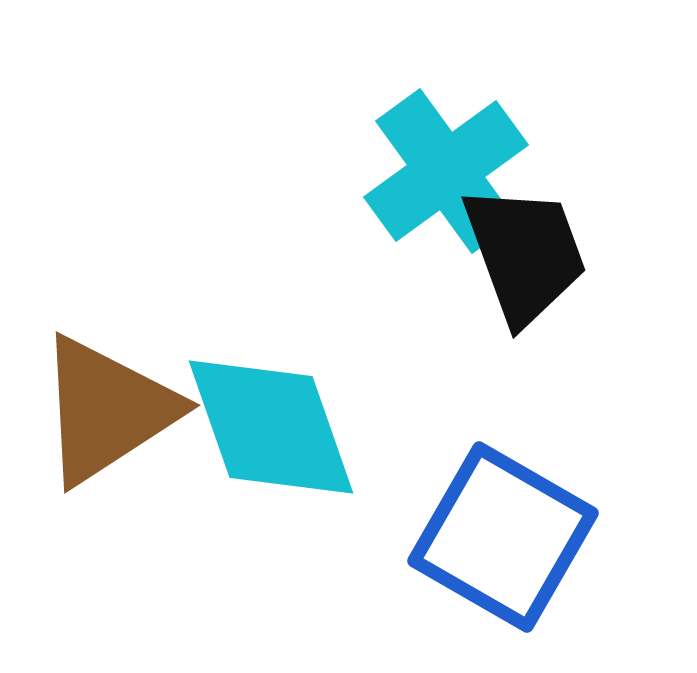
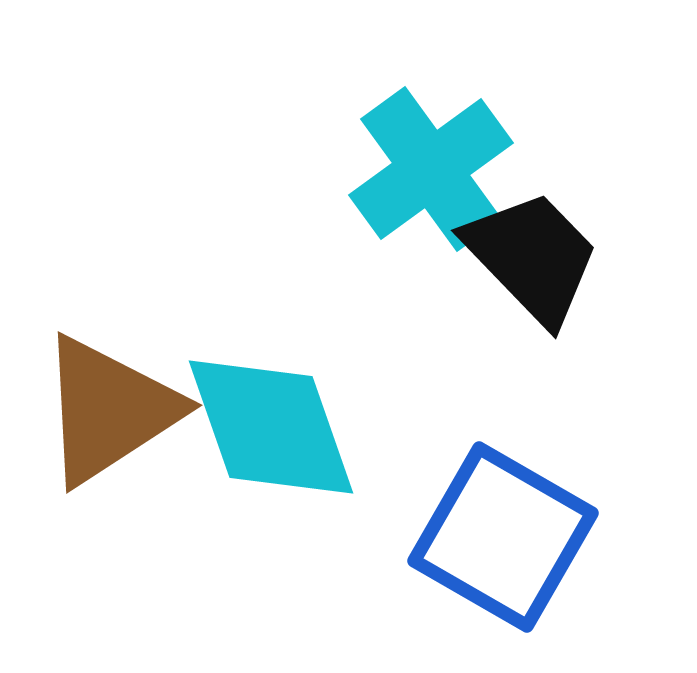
cyan cross: moved 15 px left, 2 px up
black trapezoid: moved 7 px right, 3 px down; rotated 24 degrees counterclockwise
brown triangle: moved 2 px right
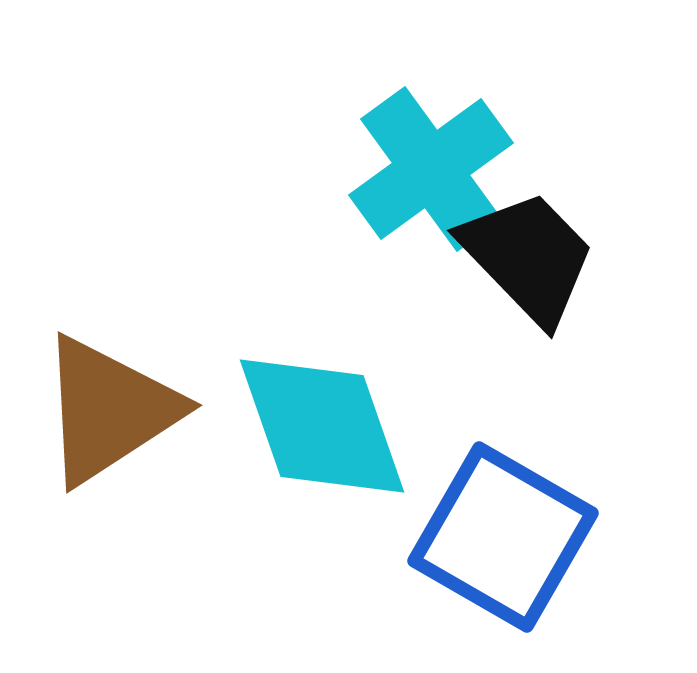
black trapezoid: moved 4 px left
cyan diamond: moved 51 px right, 1 px up
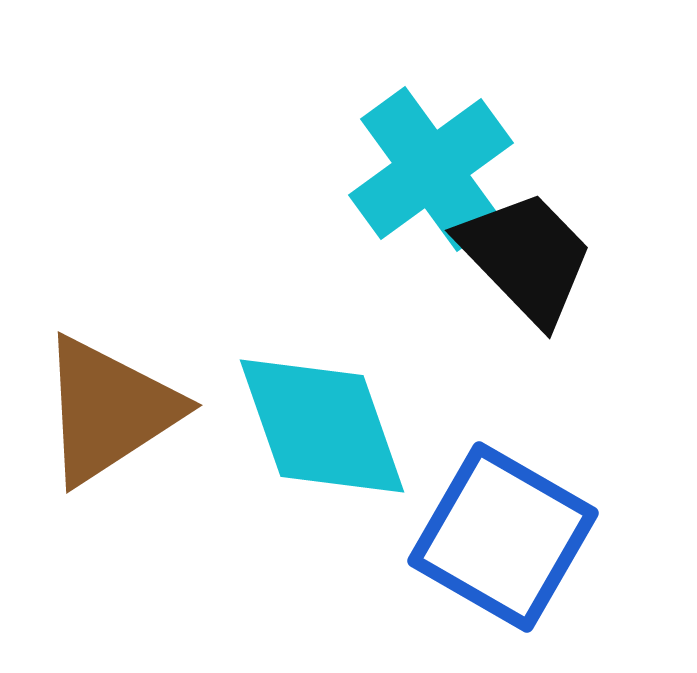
black trapezoid: moved 2 px left
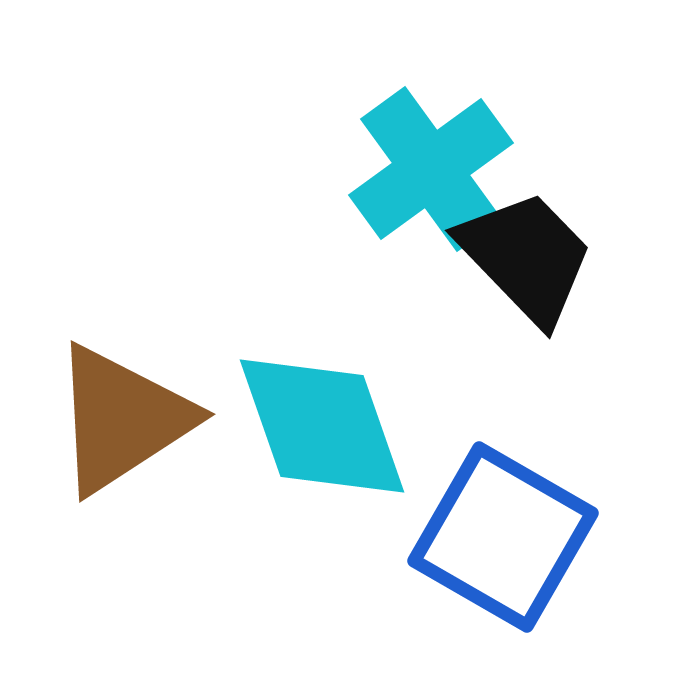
brown triangle: moved 13 px right, 9 px down
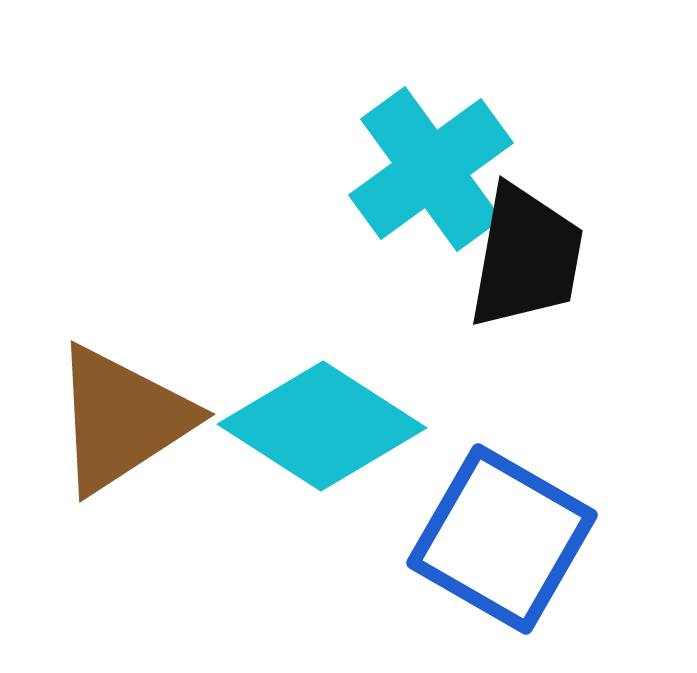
black trapezoid: rotated 54 degrees clockwise
cyan diamond: rotated 38 degrees counterclockwise
blue square: moved 1 px left, 2 px down
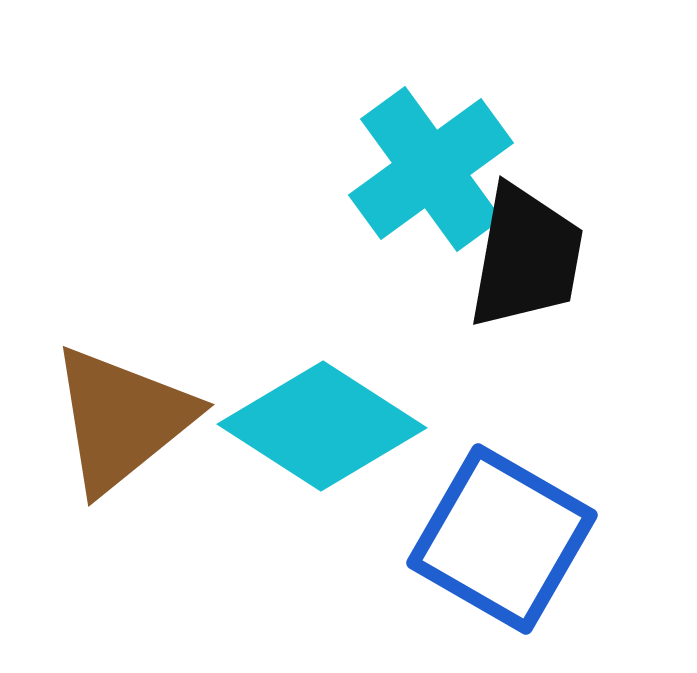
brown triangle: rotated 6 degrees counterclockwise
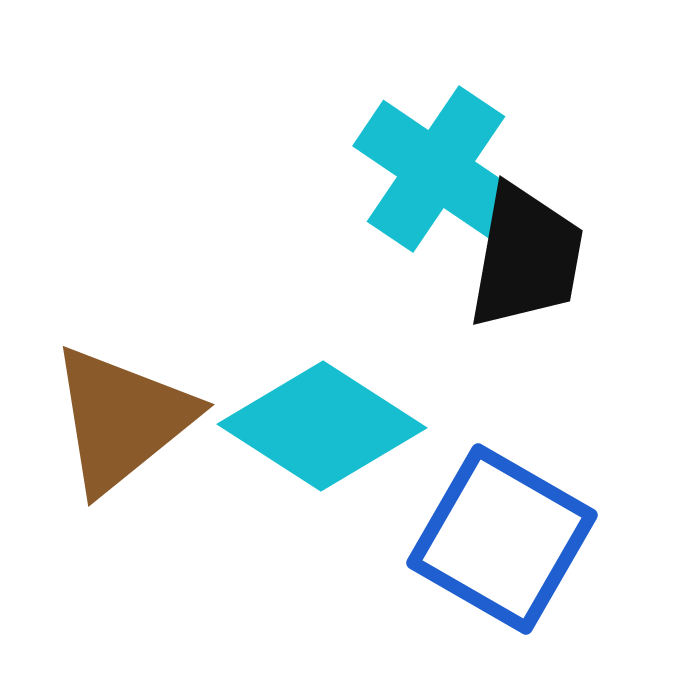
cyan cross: moved 5 px right; rotated 20 degrees counterclockwise
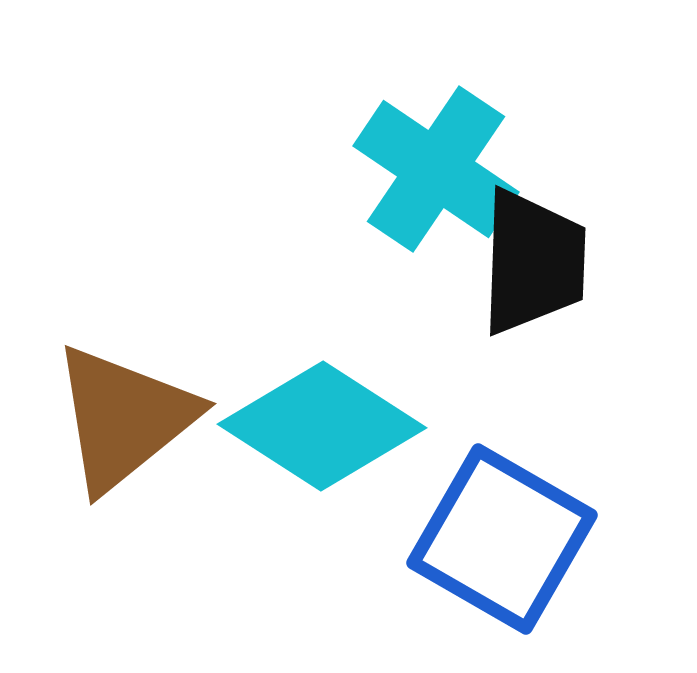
black trapezoid: moved 7 px right, 5 px down; rotated 8 degrees counterclockwise
brown triangle: moved 2 px right, 1 px up
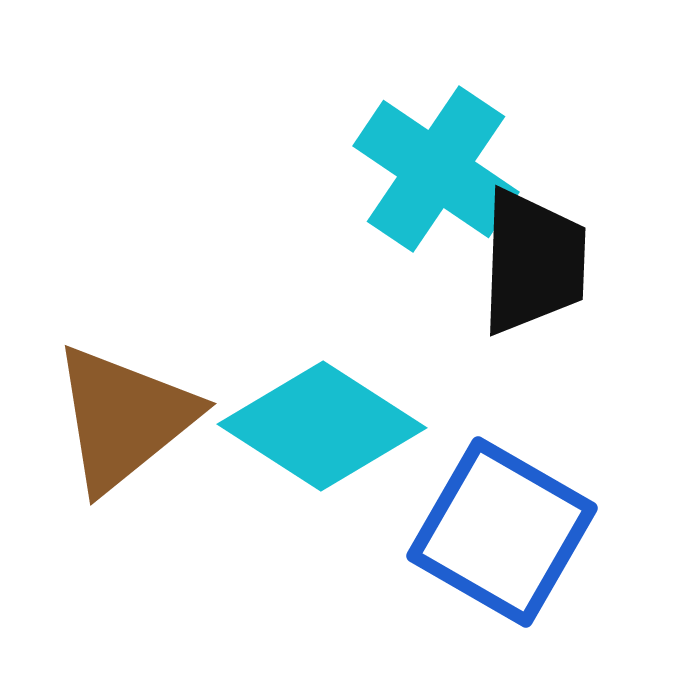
blue square: moved 7 px up
